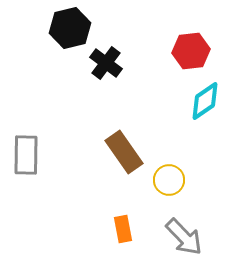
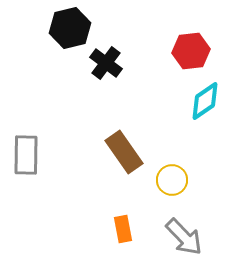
yellow circle: moved 3 px right
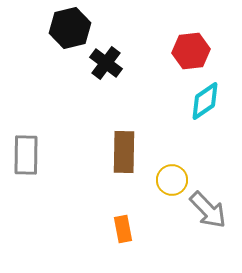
brown rectangle: rotated 36 degrees clockwise
gray arrow: moved 24 px right, 27 px up
